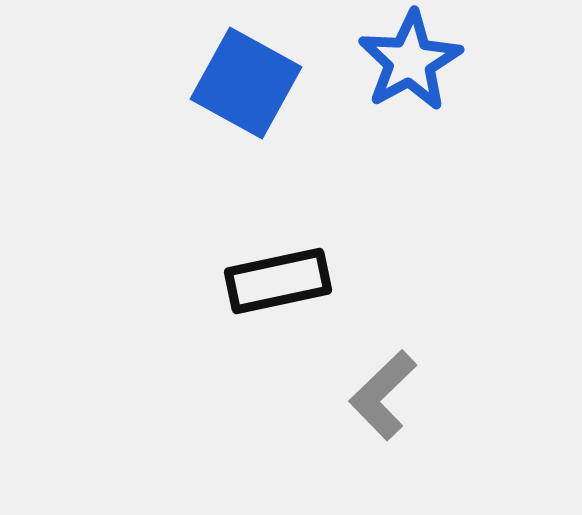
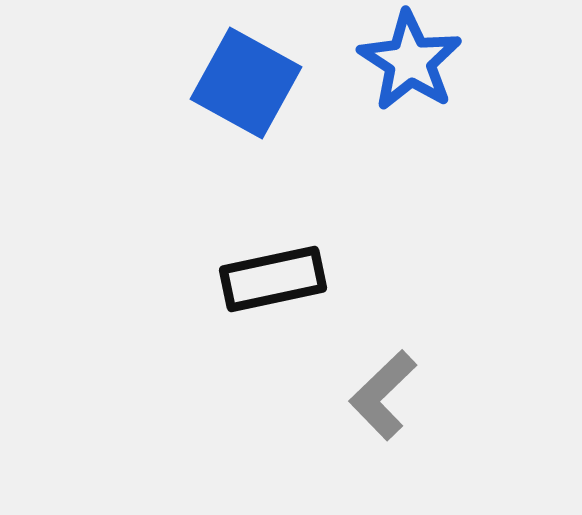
blue star: rotated 10 degrees counterclockwise
black rectangle: moved 5 px left, 2 px up
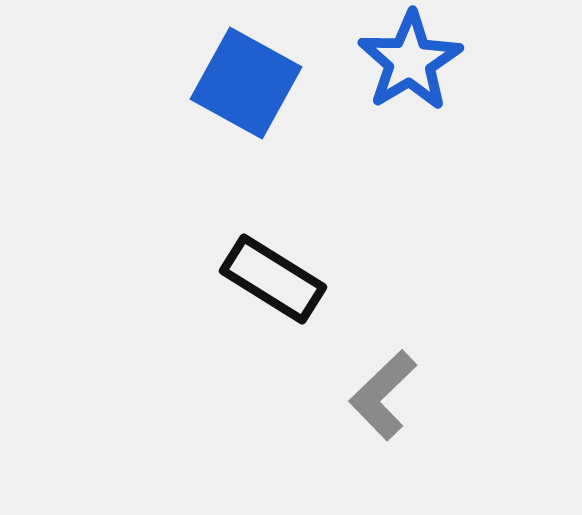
blue star: rotated 8 degrees clockwise
black rectangle: rotated 44 degrees clockwise
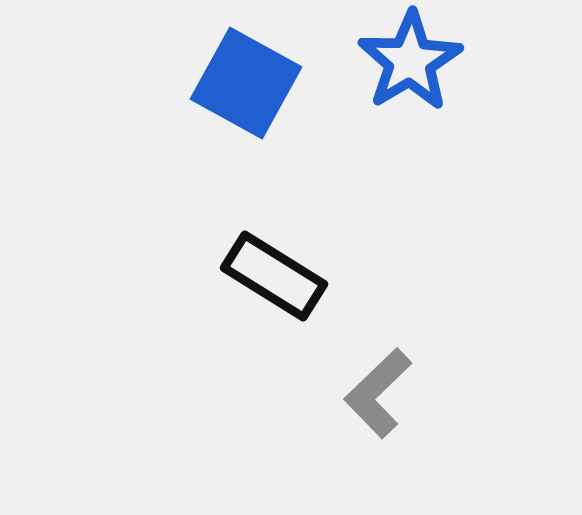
black rectangle: moved 1 px right, 3 px up
gray L-shape: moved 5 px left, 2 px up
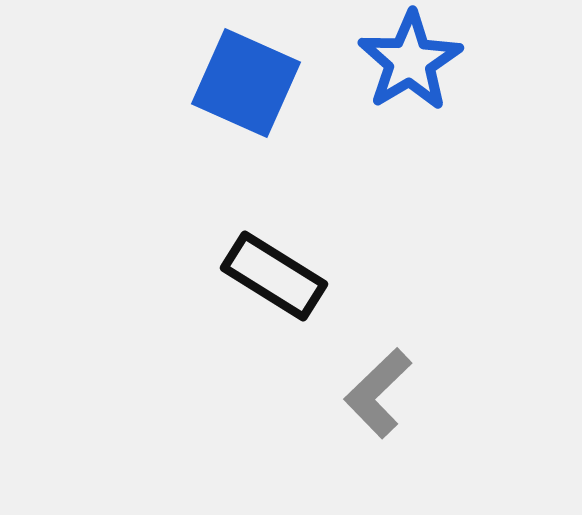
blue square: rotated 5 degrees counterclockwise
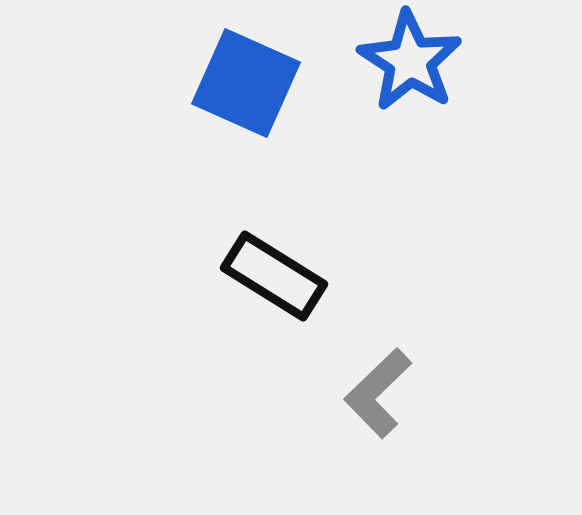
blue star: rotated 8 degrees counterclockwise
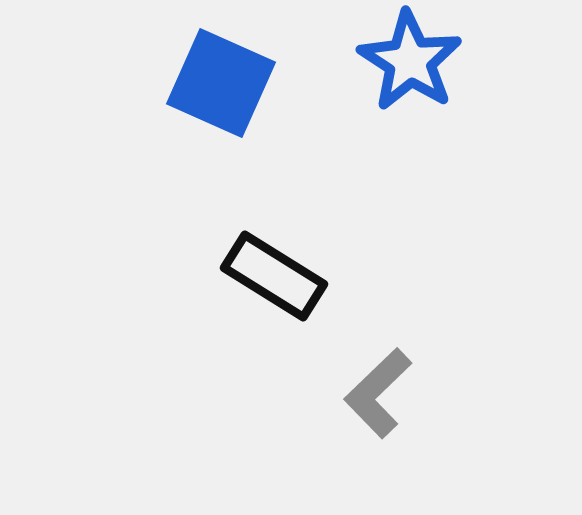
blue square: moved 25 px left
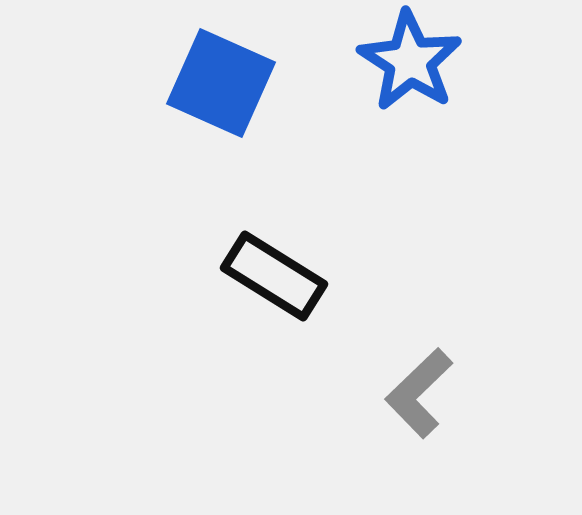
gray L-shape: moved 41 px right
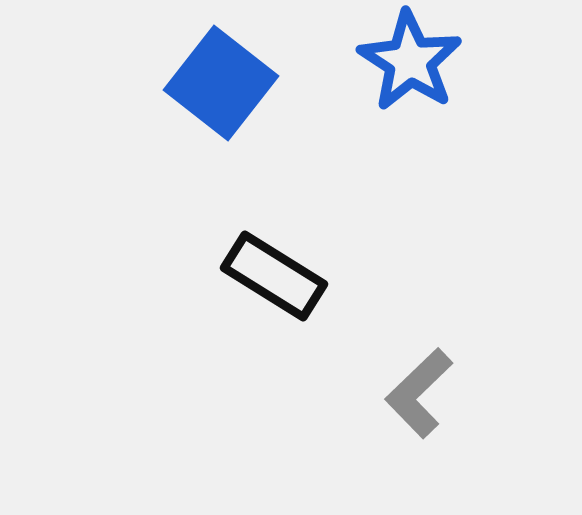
blue square: rotated 14 degrees clockwise
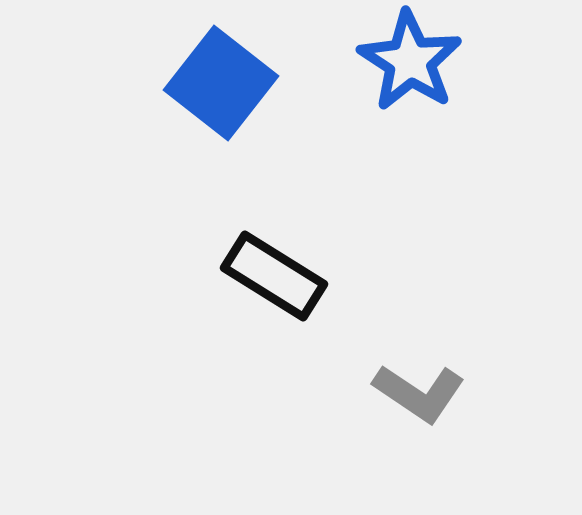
gray L-shape: rotated 102 degrees counterclockwise
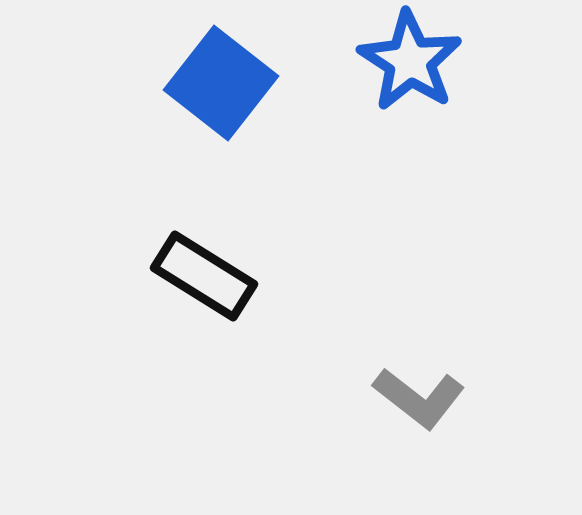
black rectangle: moved 70 px left
gray L-shape: moved 5 px down; rotated 4 degrees clockwise
